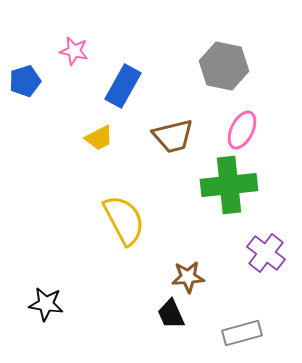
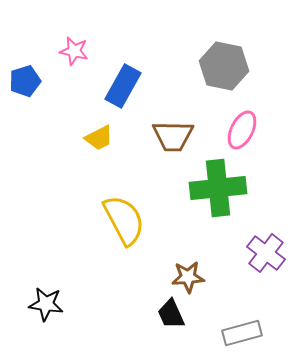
brown trapezoid: rotated 15 degrees clockwise
green cross: moved 11 px left, 3 px down
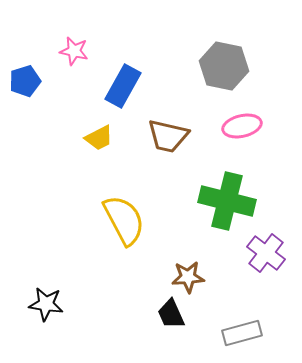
pink ellipse: moved 4 px up; rotated 51 degrees clockwise
brown trapezoid: moved 5 px left; rotated 12 degrees clockwise
green cross: moved 9 px right, 13 px down; rotated 20 degrees clockwise
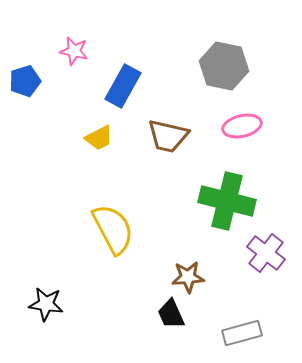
yellow semicircle: moved 11 px left, 9 px down
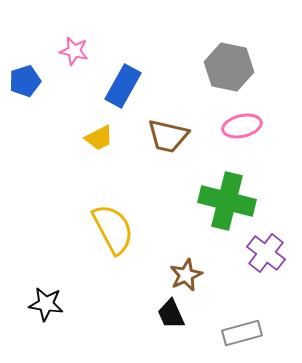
gray hexagon: moved 5 px right, 1 px down
brown star: moved 2 px left, 2 px up; rotated 20 degrees counterclockwise
